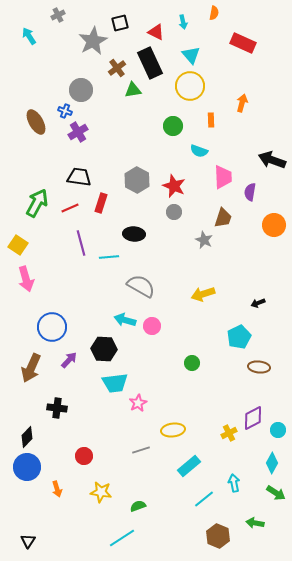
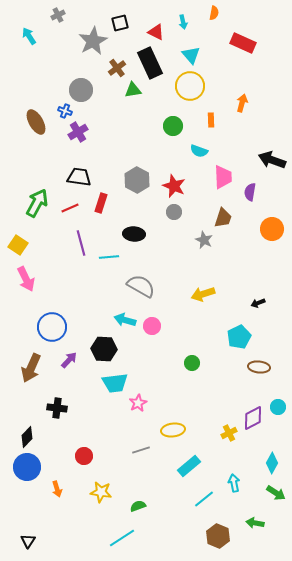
orange circle at (274, 225): moved 2 px left, 4 px down
pink arrow at (26, 279): rotated 10 degrees counterclockwise
cyan circle at (278, 430): moved 23 px up
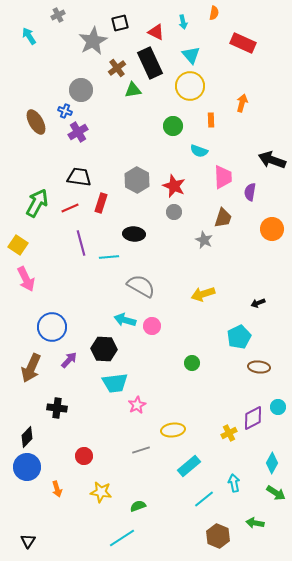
pink star at (138, 403): moved 1 px left, 2 px down
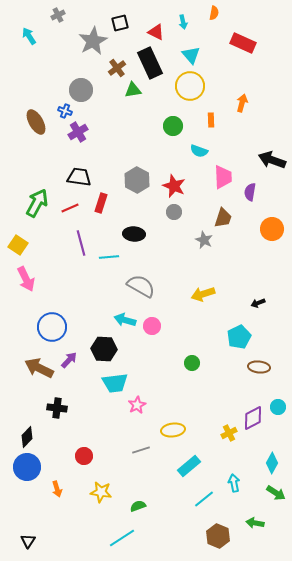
brown arrow at (31, 368): moved 8 px right; rotated 92 degrees clockwise
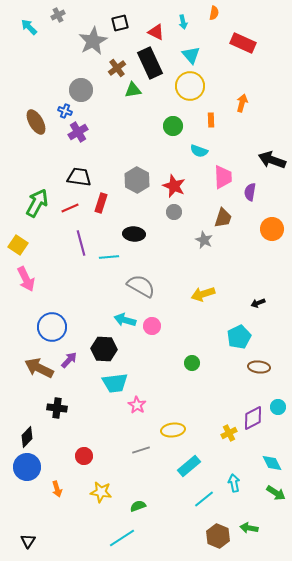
cyan arrow at (29, 36): moved 9 px up; rotated 12 degrees counterclockwise
pink star at (137, 405): rotated 12 degrees counterclockwise
cyan diamond at (272, 463): rotated 55 degrees counterclockwise
green arrow at (255, 523): moved 6 px left, 5 px down
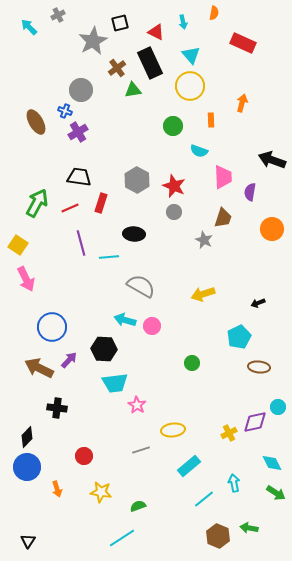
purple diamond at (253, 418): moved 2 px right, 4 px down; rotated 15 degrees clockwise
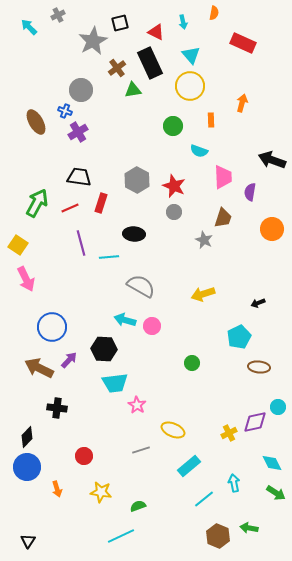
yellow ellipse at (173, 430): rotated 30 degrees clockwise
cyan line at (122, 538): moved 1 px left, 2 px up; rotated 8 degrees clockwise
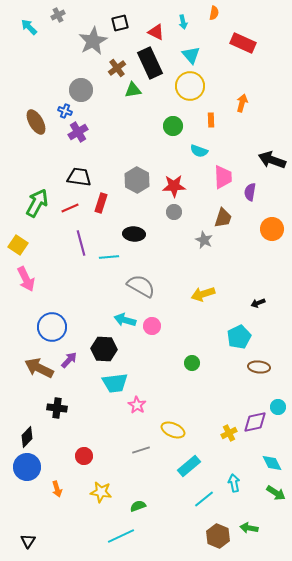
red star at (174, 186): rotated 25 degrees counterclockwise
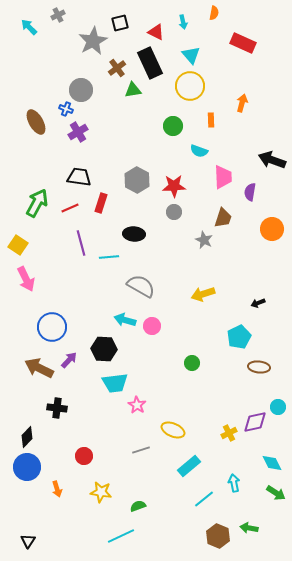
blue cross at (65, 111): moved 1 px right, 2 px up
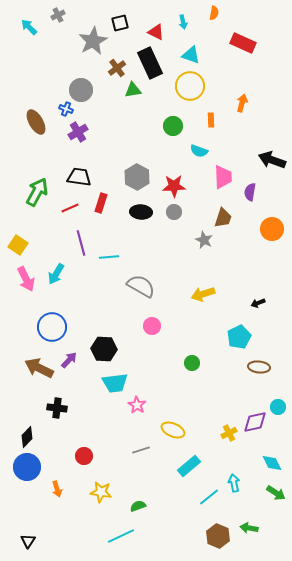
cyan triangle at (191, 55): rotated 30 degrees counterclockwise
gray hexagon at (137, 180): moved 3 px up
green arrow at (37, 203): moved 11 px up
black ellipse at (134, 234): moved 7 px right, 22 px up
cyan arrow at (125, 320): moved 69 px left, 46 px up; rotated 75 degrees counterclockwise
cyan line at (204, 499): moved 5 px right, 2 px up
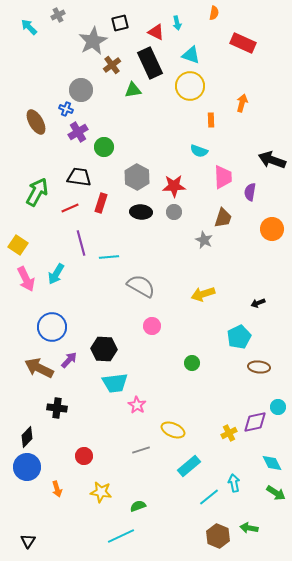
cyan arrow at (183, 22): moved 6 px left, 1 px down
brown cross at (117, 68): moved 5 px left, 3 px up
green circle at (173, 126): moved 69 px left, 21 px down
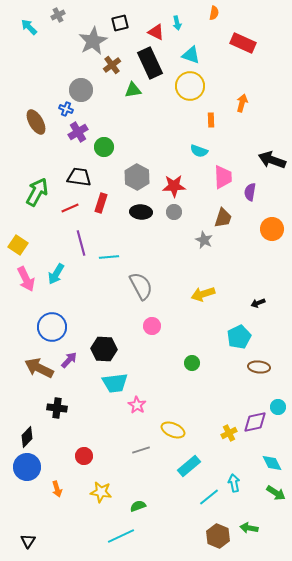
gray semicircle at (141, 286): rotated 32 degrees clockwise
